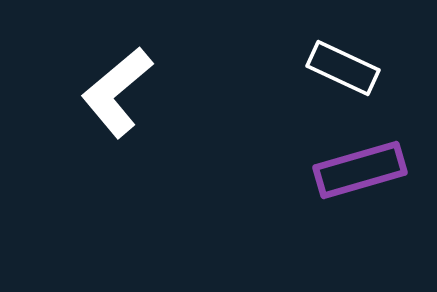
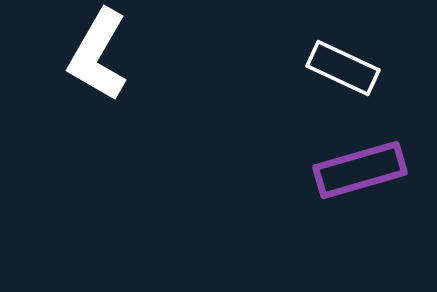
white L-shape: moved 19 px left, 37 px up; rotated 20 degrees counterclockwise
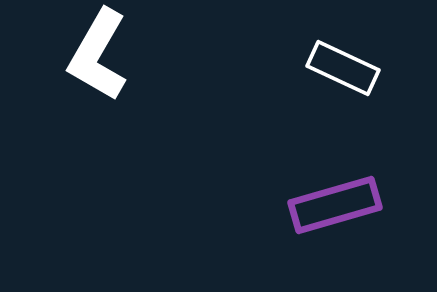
purple rectangle: moved 25 px left, 35 px down
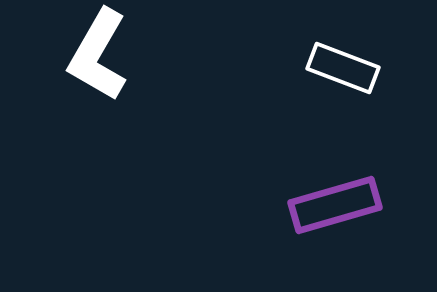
white rectangle: rotated 4 degrees counterclockwise
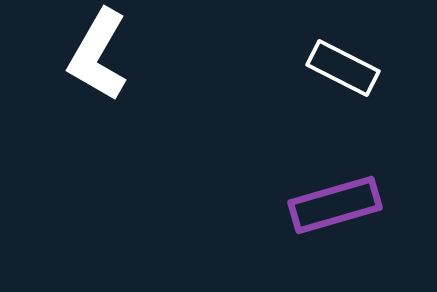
white rectangle: rotated 6 degrees clockwise
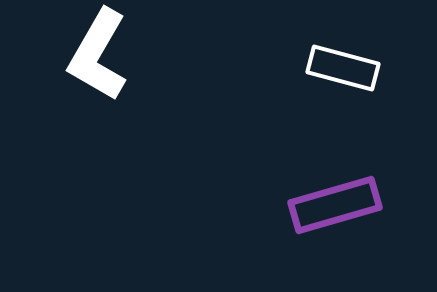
white rectangle: rotated 12 degrees counterclockwise
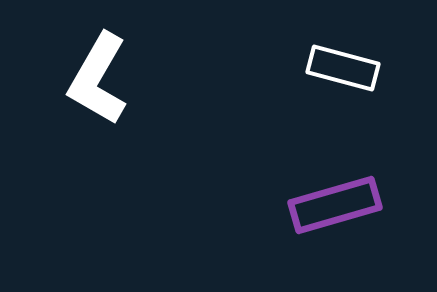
white L-shape: moved 24 px down
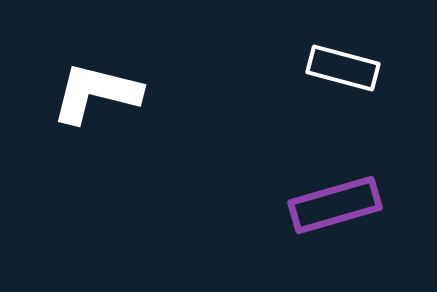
white L-shape: moved 2 px left, 14 px down; rotated 74 degrees clockwise
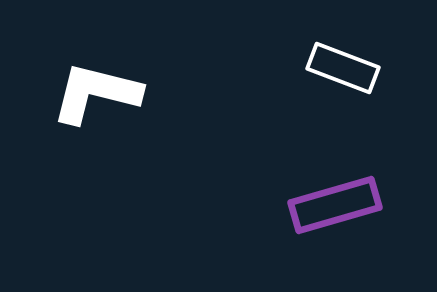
white rectangle: rotated 6 degrees clockwise
